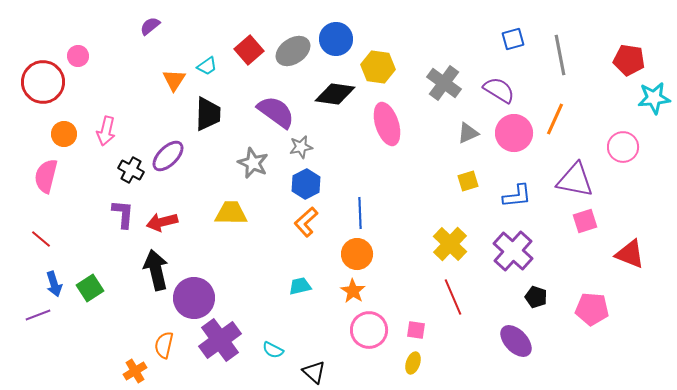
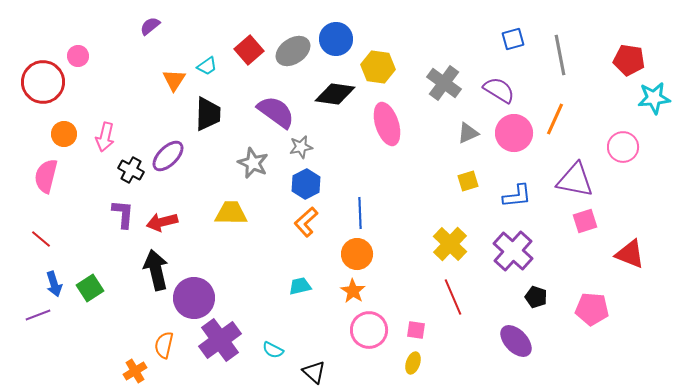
pink arrow at (106, 131): moved 1 px left, 6 px down
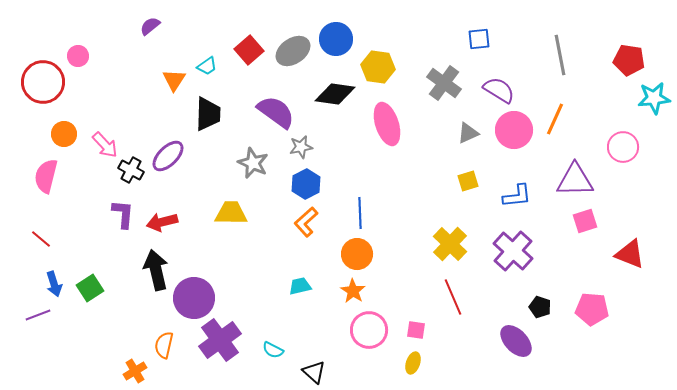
blue square at (513, 39): moved 34 px left; rotated 10 degrees clockwise
pink circle at (514, 133): moved 3 px up
pink arrow at (105, 137): moved 8 px down; rotated 56 degrees counterclockwise
purple triangle at (575, 180): rotated 12 degrees counterclockwise
black pentagon at (536, 297): moved 4 px right, 10 px down
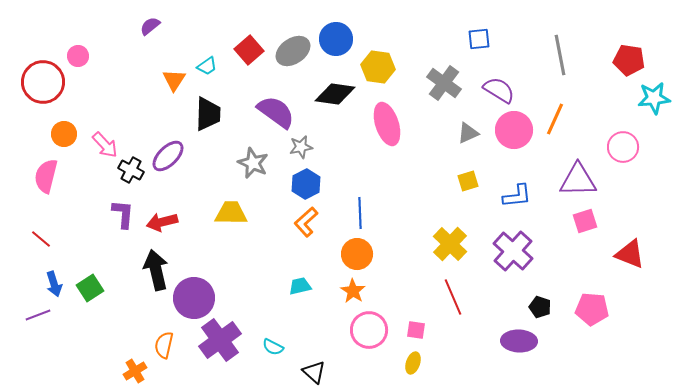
purple triangle at (575, 180): moved 3 px right
purple ellipse at (516, 341): moved 3 px right; rotated 44 degrees counterclockwise
cyan semicircle at (273, 350): moved 3 px up
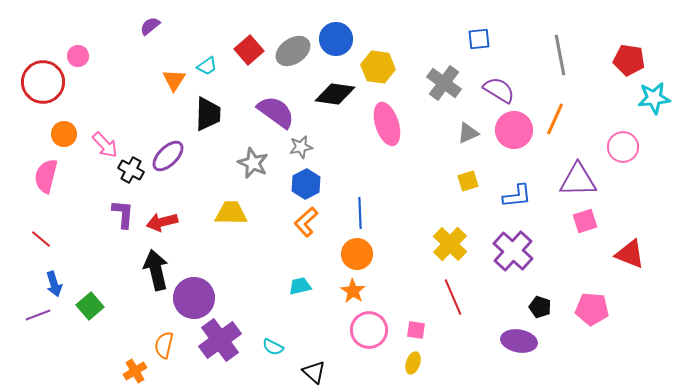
green square at (90, 288): moved 18 px down; rotated 8 degrees counterclockwise
purple ellipse at (519, 341): rotated 8 degrees clockwise
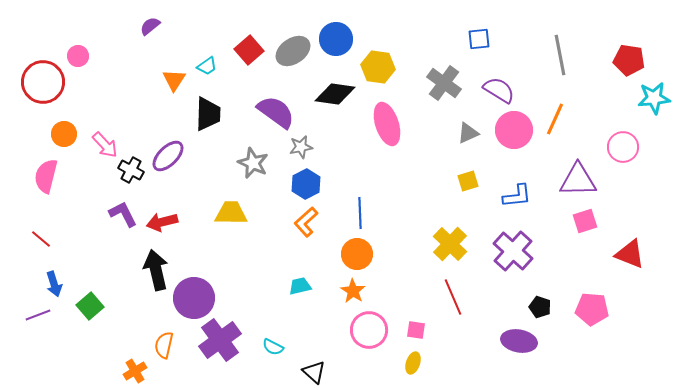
purple L-shape at (123, 214): rotated 32 degrees counterclockwise
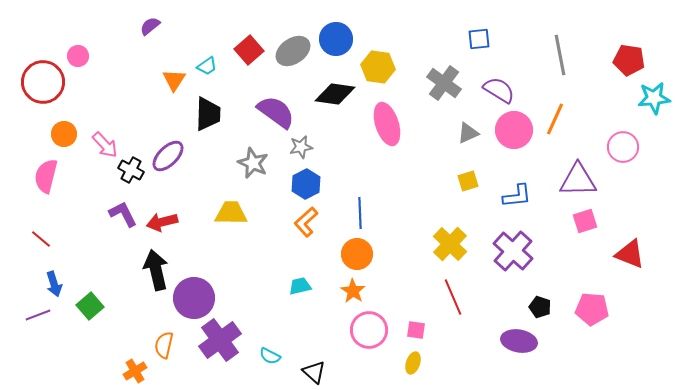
cyan semicircle at (273, 347): moved 3 px left, 9 px down
